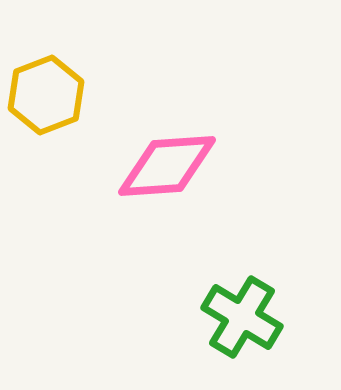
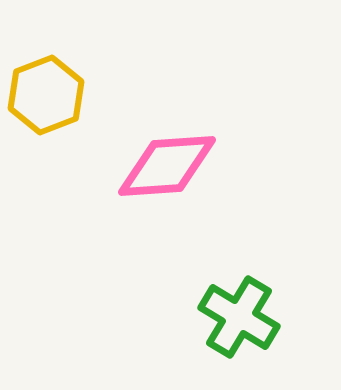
green cross: moved 3 px left
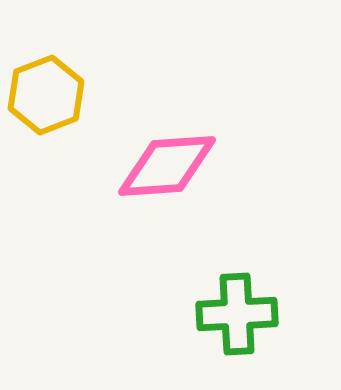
green cross: moved 2 px left, 3 px up; rotated 34 degrees counterclockwise
